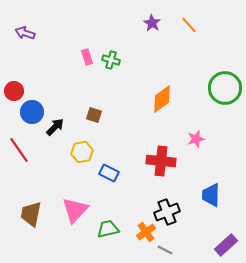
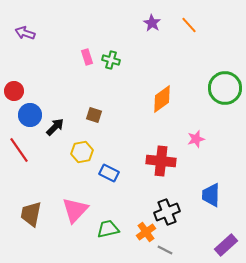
blue circle: moved 2 px left, 3 px down
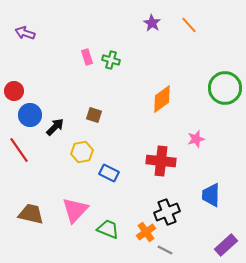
brown trapezoid: rotated 92 degrees clockwise
green trapezoid: rotated 35 degrees clockwise
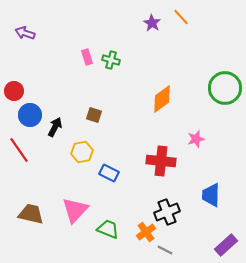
orange line: moved 8 px left, 8 px up
black arrow: rotated 18 degrees counterclockwise
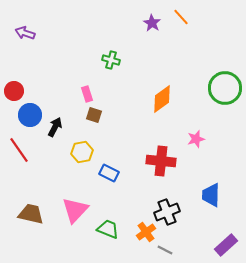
pink rectangle: moved 37 px down
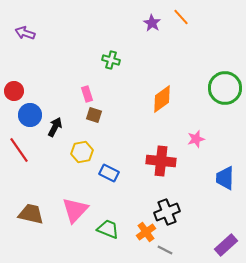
blue trapezoid: moved 14 px right, 17 px up
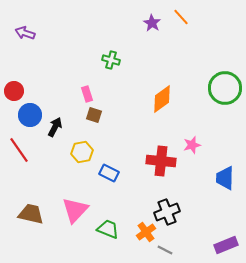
pink star: moved 4 px left, 6 px down
purple rectangle: rotated 20 degrees clockwise
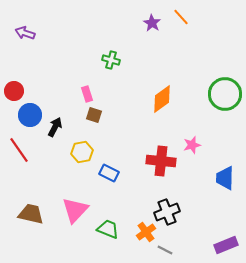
green circle: moved 6 px down
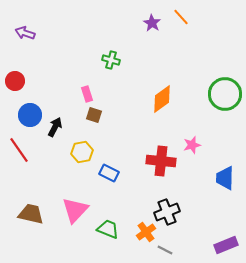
red circle: moved 1 px right, 10 px up
